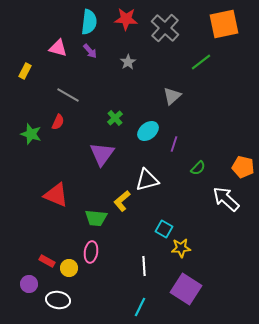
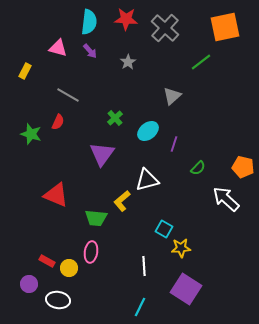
orange square: moved 1 px right, 3 px down
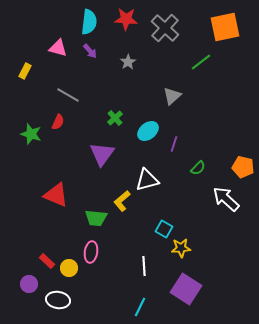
red rectangle: rotated 14 degrees clockwise
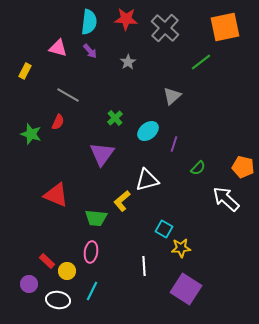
yellow circle: moved 2 px left, 3 px down
cyan line: moved 48 px left, 16 px up
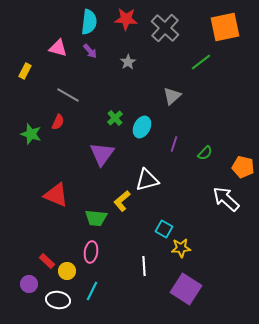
cyan ellipse: moved 6 px left, 4 px up; rotated 25 degrees counterclockwise
green semicircle: moved 7 px right, 15 px up
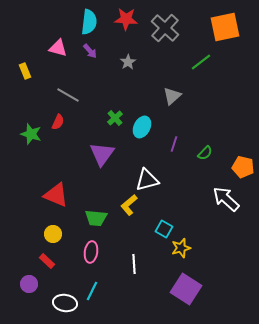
yellow rectangle: rotated 49 degrees counterclockwise
yellow L-shape: moved 7 px right, 4 px down
yellow star: rotated 12 degrees counterclockwise
white line: moved 10 px left, 2 px up
yellow circle: moved 14 px left, 37 px up
white ellipse: moved 7 px right, 3 px down
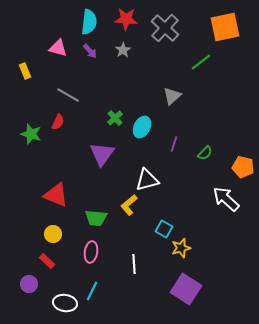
gray star: moved 5 px left, 12 px up
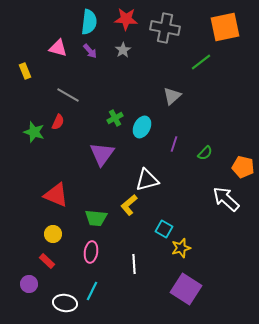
gray cross: rotated 32 degrees counterclockwise
green cross: rotated 14 degrees clockwise
green star: moved 3 px right, 2 px up
